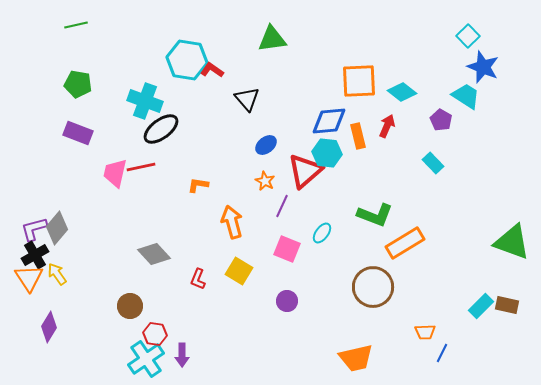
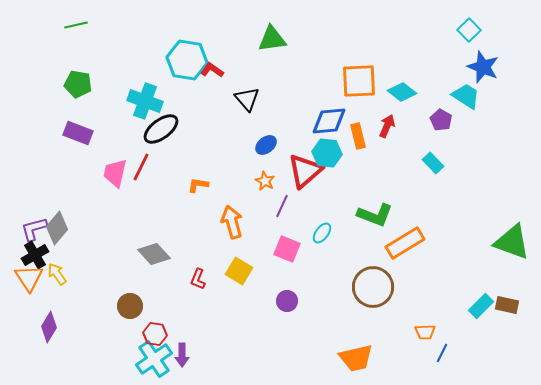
cyan square at (468, 36): moved 1 px right, 6 px up
red line at (141, 167): rotated 52 degrees counterclockwise
cyan cross at (146, 359): moved 8 px right
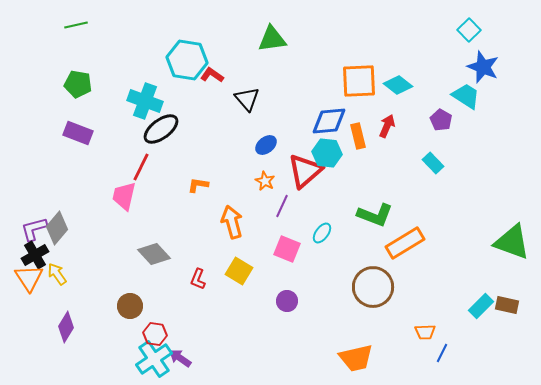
red L-shape at (212, 70): moved 5 px down
cyan diamond at (402, 92): moved 4 px left, 7 px up
pink trapezoid at (115, 173): moved 9 px right, 23 px down
purple diamond at (49, 327): moved 17 px right
purple arrow at (182, 355): moved 2 px left, 3 px down; rotated 125 degrees clockwise
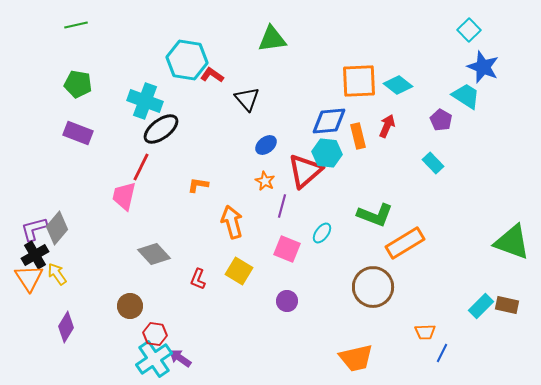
purple line at (282, 206): rotated 10 degrees counterclockwise
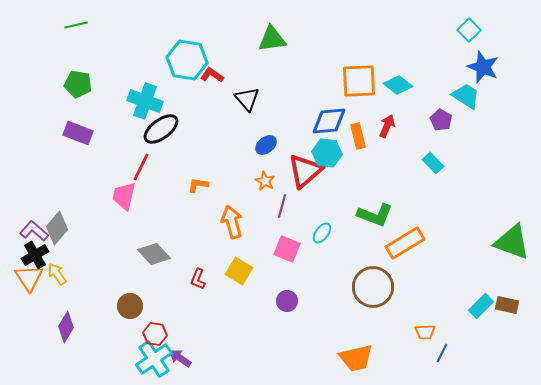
purple L-shape at (34, 229): moved 2 px down; rotated 56 degrees clockwise
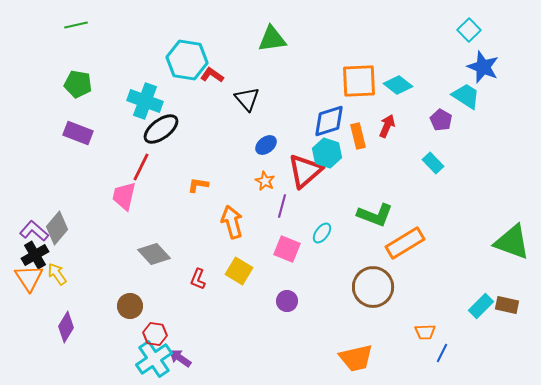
blue diamond at (329, 121): rotated 12 degrees counterclockwise
cyan hexagon at (327, 153): rotated 12 degrees clockwise
